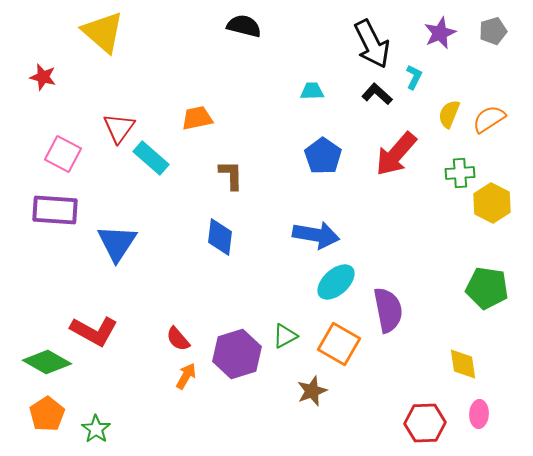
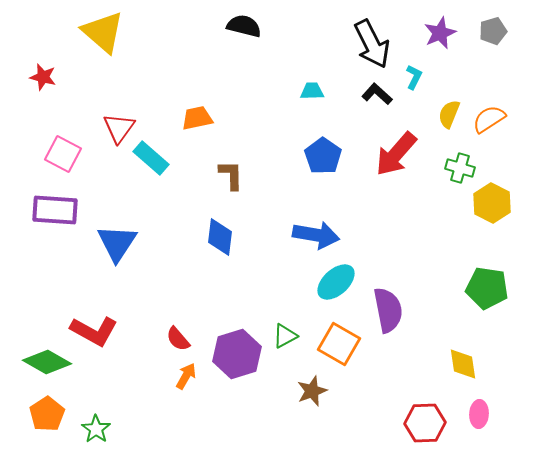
green cross: moved 5 px up; rotated 20 degrees clockwise
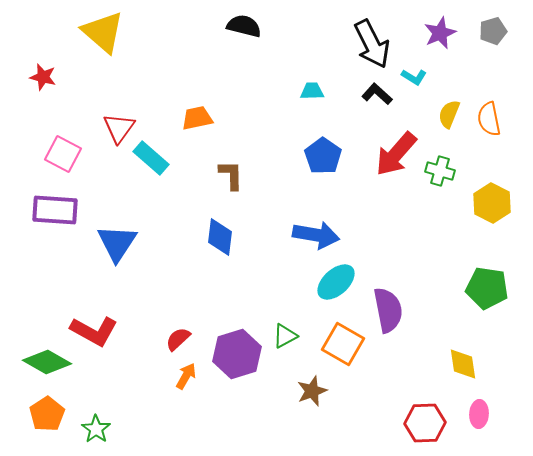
cyan L-shape: rotated 95 degrees clockwise
orange semicircle: rotated 68 degrees counterclockwise
green cross: moved 20 px left, 3 px down
red semicircle: rotated 88 degrees clockwise
orange square: moved 4 px right
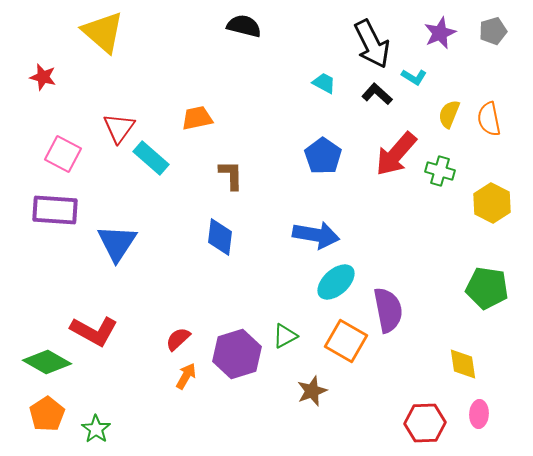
cyan trapezoid: moved 12 px right, 8 px up; rotated 30 degrees clockwise
orange square: moved 3 px right, 3 px up
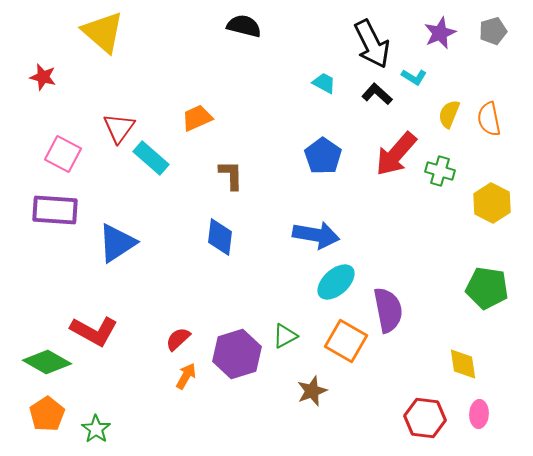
orange trapezoid: rotated 12 degrees counterclockwise
blue triangle: rotated 24 degrees clockwise
red hexagon: moved 5 px up; rotated 9 degrees clockwise
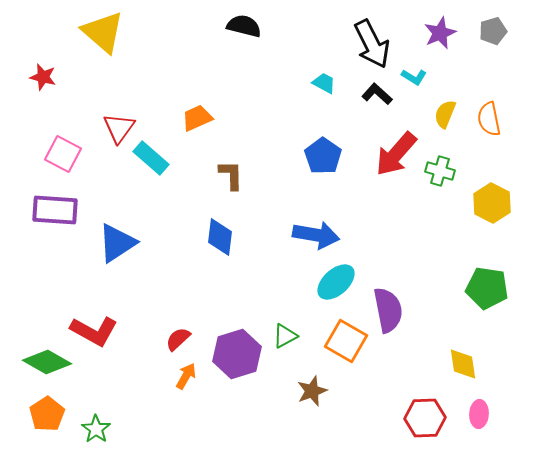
yellow semicircle: moved 4 px left
red hexagon: rotated 9 degrees counterclockwise
